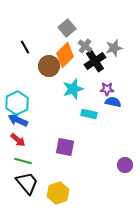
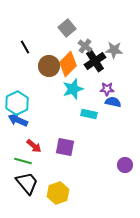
gray star: moved 2 px down; rotated 18 degrees clockwise
orange diamond: moved 3 px right, 9 px down
red arrow: moved 16 px right, 6 px down
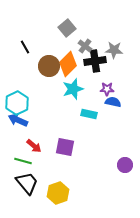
black cross: rotated 25 degrees clockwise
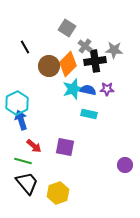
gray square: rotated 18 degrees counterclockwise
blue semicircle: moved 25 px left, 12 px up
blue arrow: moved 3 px right; rotated 48 degrees clockwise
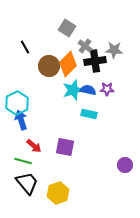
cyan star: moved 1 px down
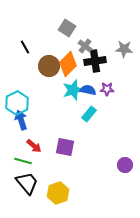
gray star: moved 10 px right, 1 px up
cyan rectangle: rotated 63 degrees counterclockwise
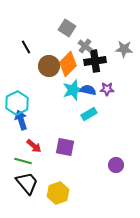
black line: moved 1 px right
cyan rectangle: rotated 21 degrees clockwise
purple circle: moved 9 px left
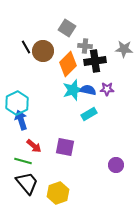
gray cross: rotated 32 degrees counterclockwise
brown circle: moved 6 px left, 15 px up
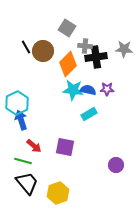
black cross: moved 1 px right, 4 px up
cyan star: rotated 25 degrees clockwise
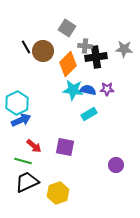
blue arrow: rotated 84 degrees clockwise
black trapezoid: moved 1 px up; rotated 75 degrees counterclockwise
